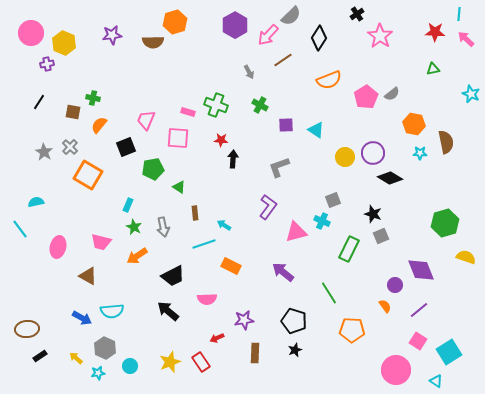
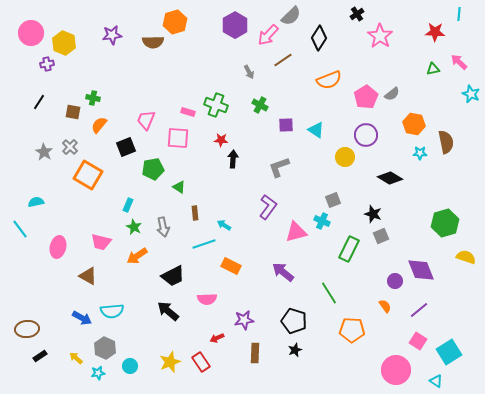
pink arrow at (466, 39): moved 7 px left, 23 px down
purple circle at (373, 153): moved 7 px left, 18 px up
purple circle at (395, 285): moved 4 px up
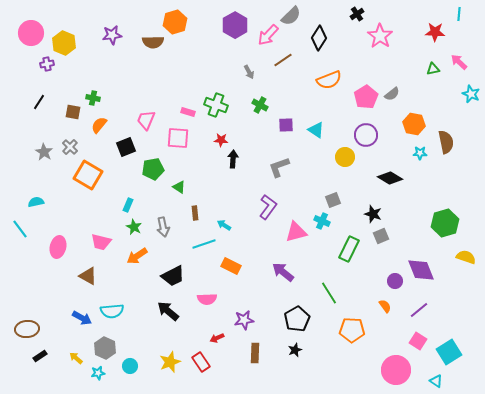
black pentagon at (294, 321): moved 3 px right, 2 px up; rotated 25 degrees clockwise
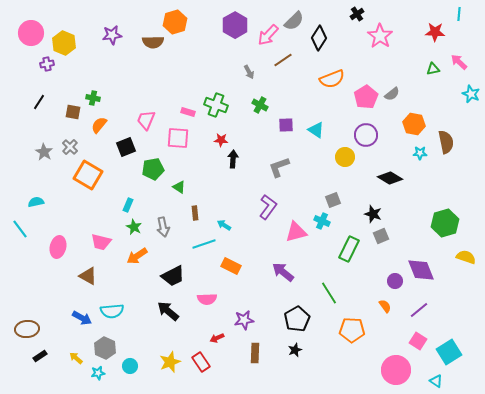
gray semicircle at (291, 16): moved 3 px right, 5 px down
orange semicircle at (329, 80): moved 3 px right, 1 px up
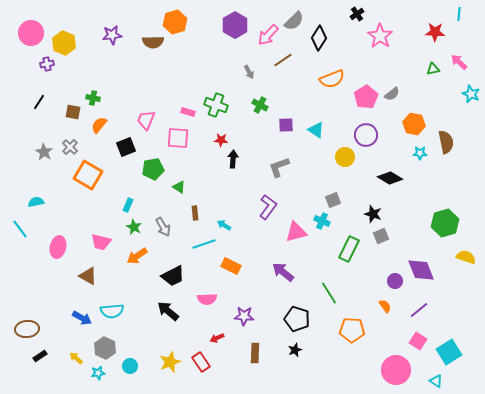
gray arrow at (163, 227): rotated 18 degrees counterclockwise
black pentagon at (297, 319): rotated 25 degrees counterclockwise
purple star at (244, 320): moved 4 px up; rotated 12 degrees clockwise
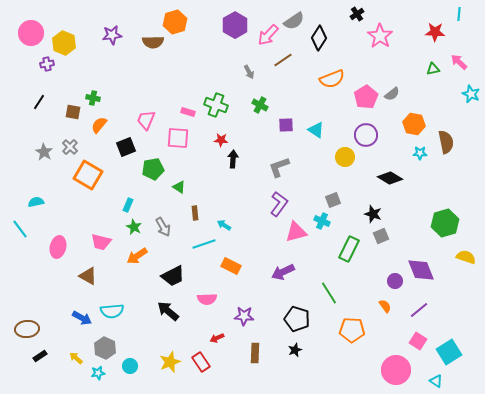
gray semicircle at (294, 21): rotated 10 degrees clockwise
purple L-shape at (268, 207): moved 11 px right, 3 px up
purple arrow at (283, 272): rotated 65 degrees counterclockwise
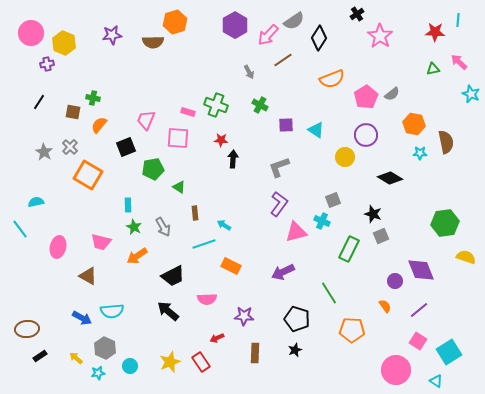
cyan line at (459, 14): moved 1 px left, 6 px down
cyan rectangle at (128, 205): rotated 24 degrees counterclockwise
green hexagon at (445, 223): rotated 8 degrees clockwise
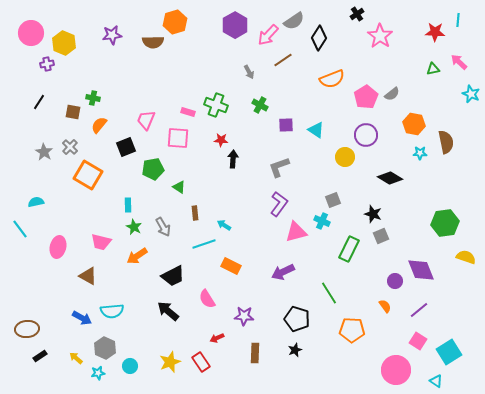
pink semicircle at (207, 299): rotated 60 degrees clockwise
